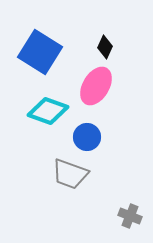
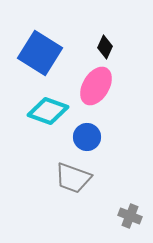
blue square: moved 1 px down
gray trapezoid: moved 3 px right, 4 px down
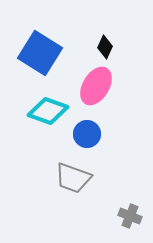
blue circle: moved 3 px up
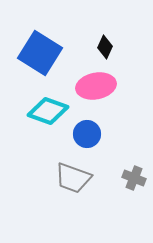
pink ellipse: rotated 48 degrees clockwise
gray cross: moved 4 px right, 38 px up
